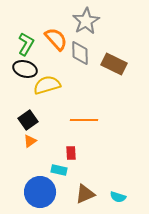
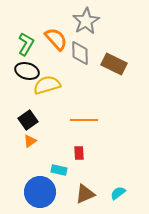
black ellipse: moved 2 px right, 2 px down
red rectangle: moved 8 px right
cyan semicircle: moved 4 px up; rotated 126 degrees clockwise
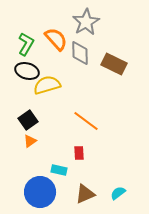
gray star: moved 1 px down
orange line: moved 2 px right, 1 px down; rotated 36 degrees clockwise
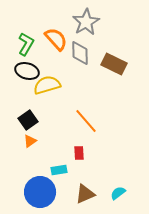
orange line: rotated 12 degrees clockwise
cyan rectangle: rotated 21 degrees counterclockwise
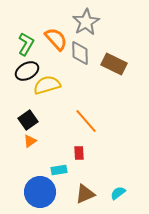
black ellipse: rotated 45 degrees counterclockwise
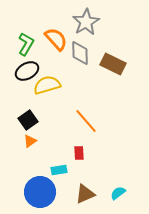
brown rectangle: moved 1 px left
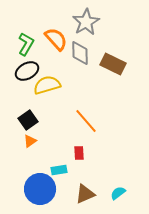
blue circle: moved 3 px up
